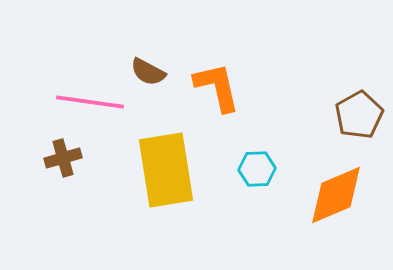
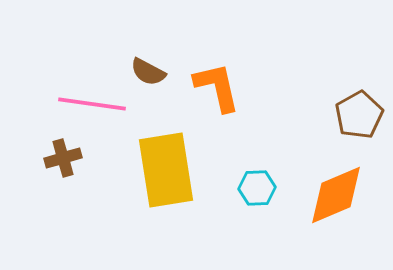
pink line: moved 2 px right, 2 px down
cyan hexagon: moved 19 px down
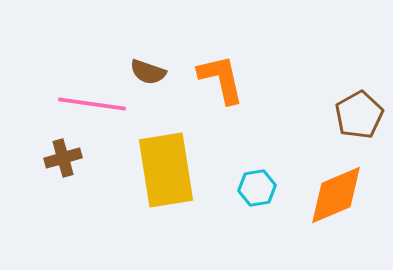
brown semicircle: rotated 9 degrees counterclockwise
orange L-shape: moved 4 px right, 8 px up
cyan hexagon: rotated 6 degrees counterclockwise
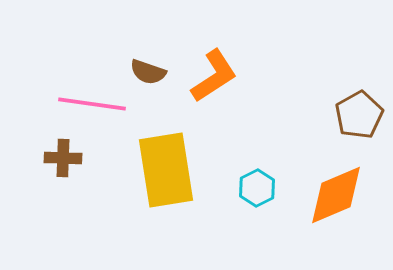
orange L-shape: moved 7 px left, 3 px up; rotated 70 degrees clockwise
brown cross: rotated 18 degrees clockwise
cyan hexagon: rotated 18 degrees counterclockwise
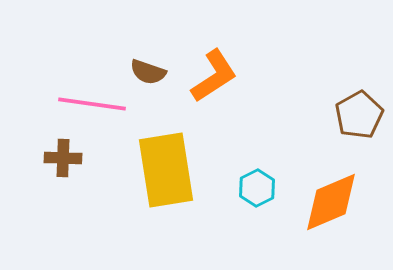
orange diamond: moved 5 px left, 7 px down
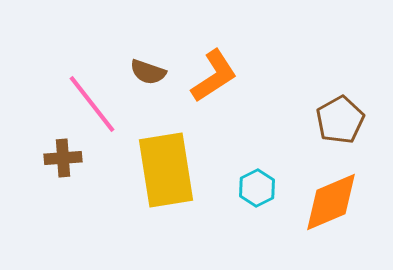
pink line: rotated 44 degrees clockwise
brown pentagon: moved 19 px left, 5 px down
brown cross: rotated 6 degrees counterclockwise
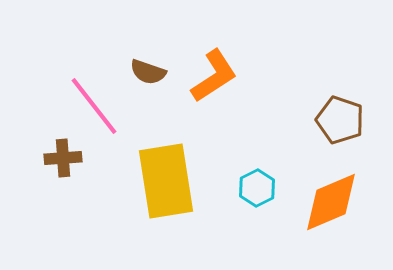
pink line: moved 2 px right, 2 px down
brown pentagon: rotated 24 degrees counterclockwise
yellow rectangle: moved 11 px down
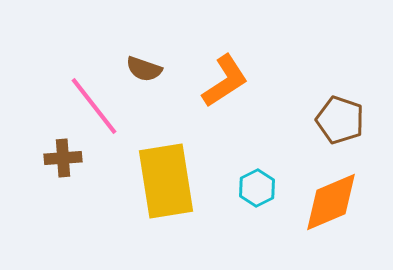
brown semicircle: moved 4 px left, 3 px up
orange L-shape: moved 11 px right, 5 px down
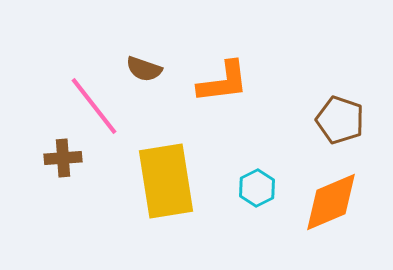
orange L-shape: moved 2 px left, 1 px down; rotated 26 degrees clockwise
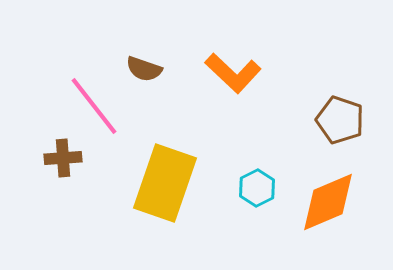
orange L-shape: moved 10 px right, 9 px up; rotated 50 degrees clockwise
yellow rectangle: moved 1 px left, 2 px down; rotated 28 degrees clockwise
orange diamond: moved 3 px left
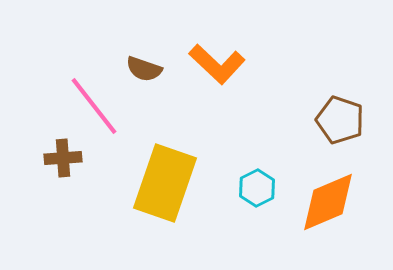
orange L-shape: moved 16 px left, 9 px up
